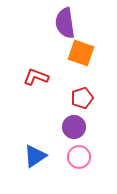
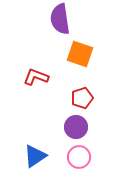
purple semicircle: moved 5 px left, 4 px up
orange square: moved 1 px left, 1 px down
purple circle: moved 2 px right
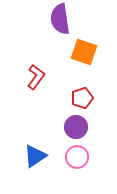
orange square: moved 4 px right, 2 px up
red L-shape: rotated 105 degrees clockwise
pink circle: moved 2 px left
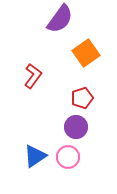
purple semicircle: rotated 136 degrees counterclockwise
orange square: moved 2 px right, 1 px down; rotated 36 degrees clockwise
red L-shape: moved 3 px left, 1 px up
pink circle: moved 9 px left
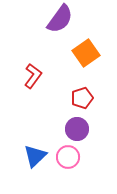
purple circle: moved 1 px right, 2 px down
blue triangle: rotated 10 degrees counterclockwise
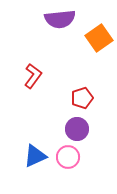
purple semicircle: rotated 48 degrees clockwise
orange square: moved 13 px right, 15 px up
blue triangle: rotated 20 degrees clockwise
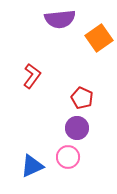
red L-shape: moved 1 px left
red pentagon: rotated 30 degrees counterclockwise
purple circle: moved 1 px up
blue triangle: moved 3 px left, 10 px down
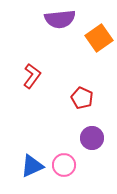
purple circle: moved 15 px right, 10 px down
pink circle: moved 4 px left, 8 px down
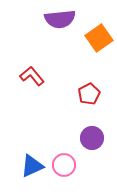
red L-shape: rotated 75 degrees counterclockwise
red pentagon: moved 7 px right, 4 px up; rotated 20 degrees clockwise
